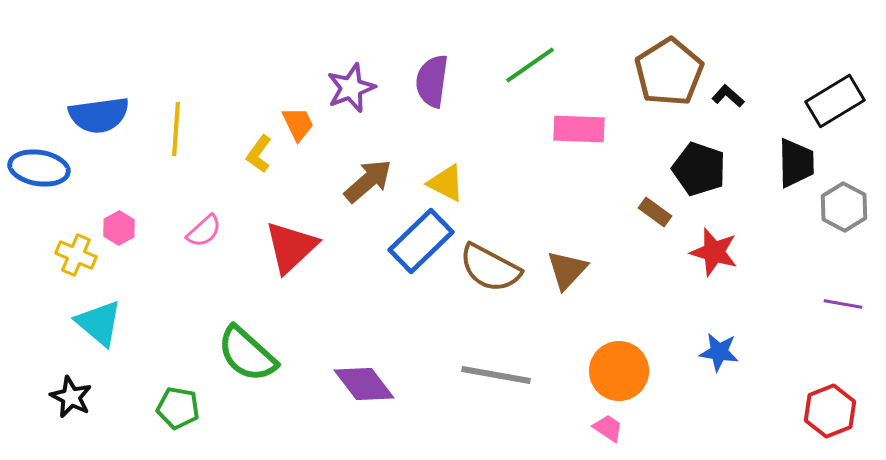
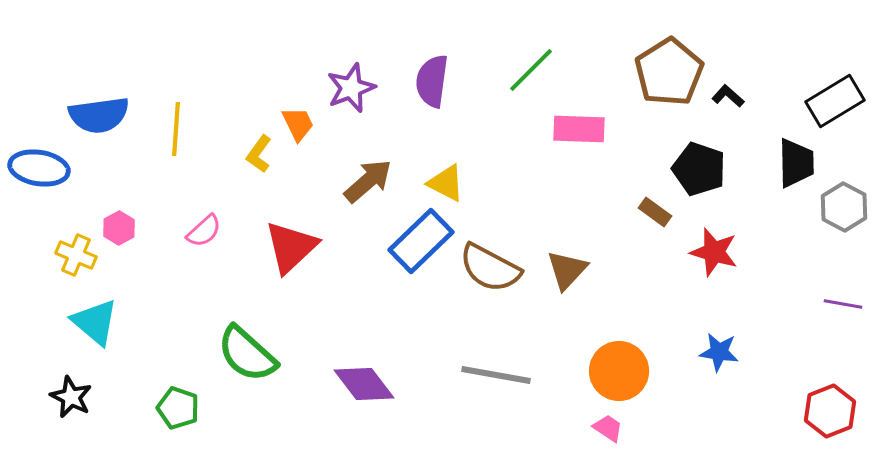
green line: moved 1 px right, 5 px down; rotated 10 degrees counterclockwise
cyan triangle: moved 4 px left, 1 px up
green pentagon: rotated 9 degrees clockwise
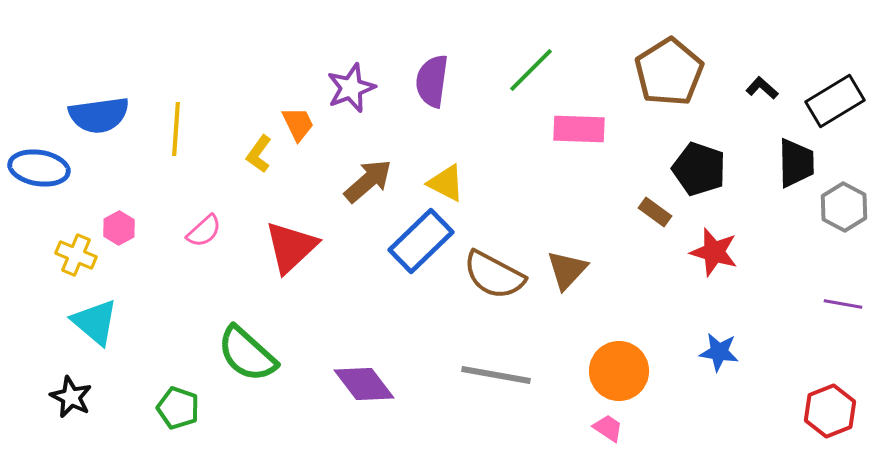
black L-shape: moved 34 px right, 8 px up
brown semicircle: moved 4 px right, 7 px down
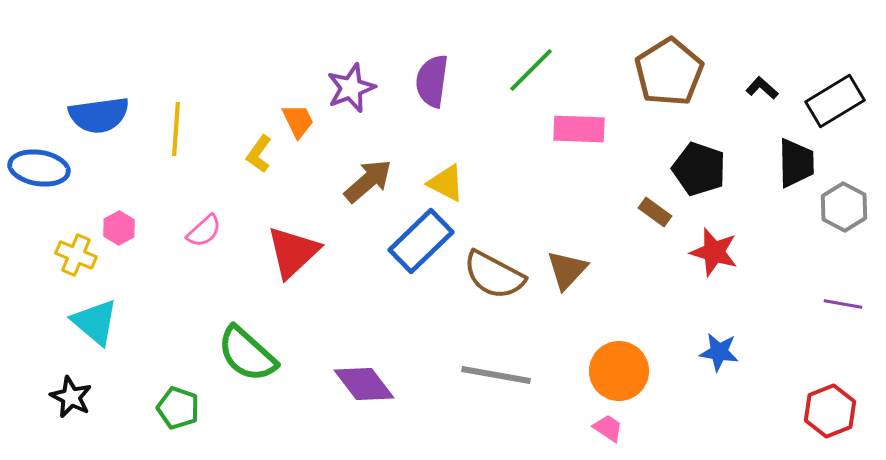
orange trapezoid: moved 3 px up
red triangle: moved 2 px right, 5 px down
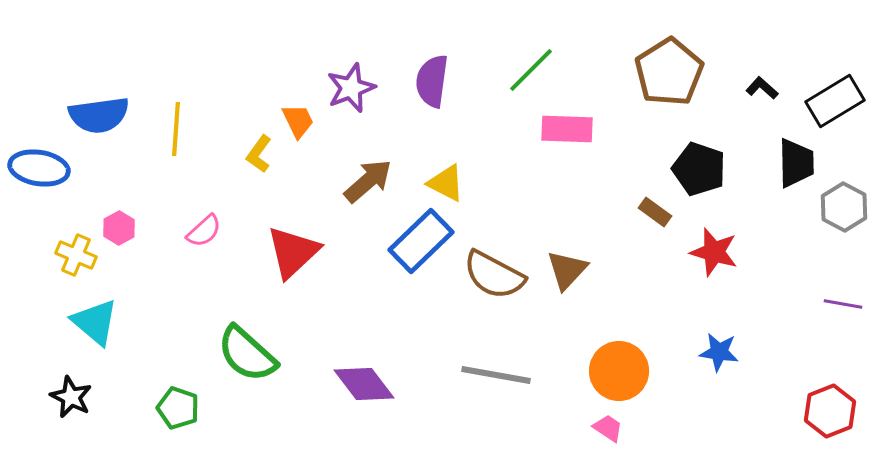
pink rectangle: moved 12 px left
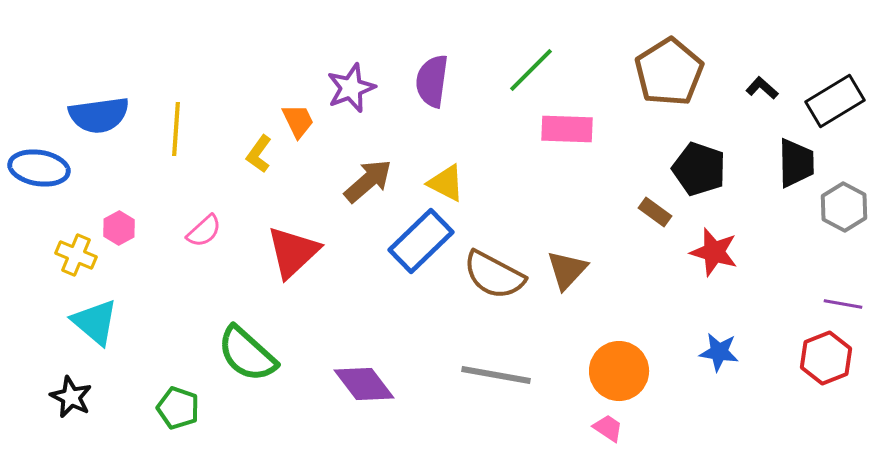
red hexagon: moved 4 px left, 53 px up
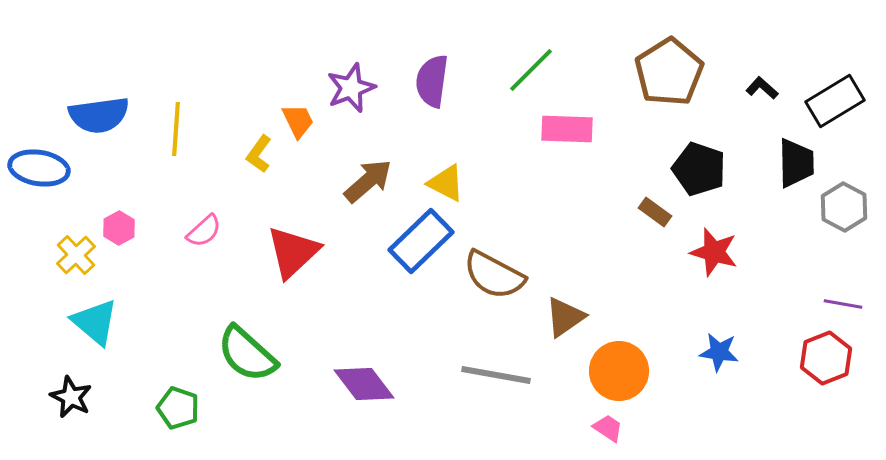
yellow cross: rotated 24 degrees clockwise
brown triangle: moved 2 px left, 47 px down; rotated 12 degrees clockwise
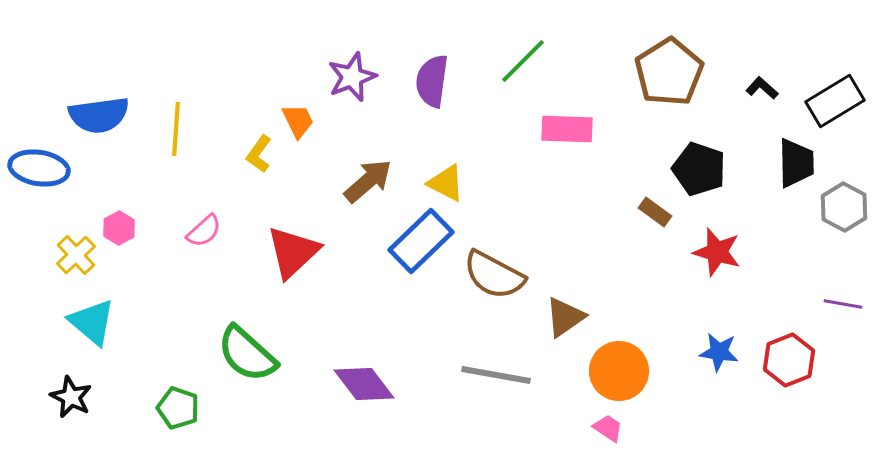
green line: moved 8 px left, 9 px up
purple star: moved 1 px right, 11 px up
red star: moved 3 px right
cyan triangle: moved 3 px left
red hexagon: moved 37 px left, 2 px down
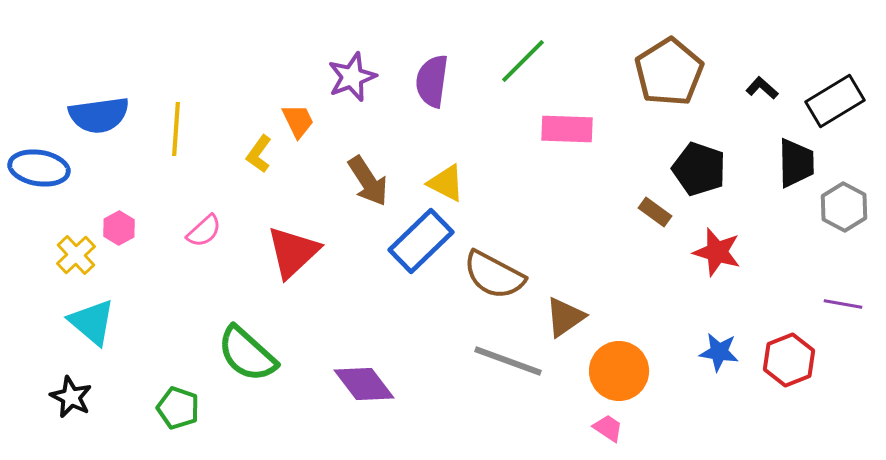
brown arrow: rotated 98 degrees clockwise
gray line: moved 12 px right, 14 px up; rotated 10 degrees clockwise
